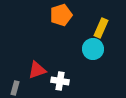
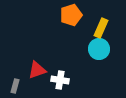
orange pentagon: moved 10 px right
cyan circle: moved 6 px right
white cross: moved 1 px up
gray rectangle: moved 2 px up
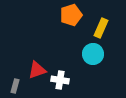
cyan circle: moved 6 px left, 5 px down
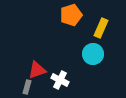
white cross: rotated 18 degrees clockwise
gray rectangle: moved 12 px right, 1 px down
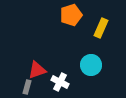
cyan circle: moved 2 px left, 11 px down
white cross: moved 2 px down
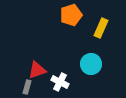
cyan circle: moved 1 px up
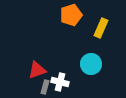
white cross: rotated 12 degrees counterclockwise
gray rectangle: moved 18 px right
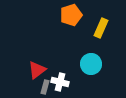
red triangle: rotated 18 degrees counterclockwise
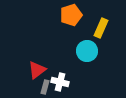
cyan circle: moved 4 px left, 13 px up
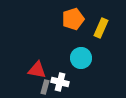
orange pentagon: moved 2 px right, 4 px down
cyan circle: moved 6 px left, 7 px down
red triangle: rotated 48 degrees clockwise
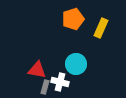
cyan circle: moved 5 px left, 6 px down
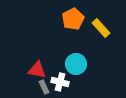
orange pentagon: rotated 10 degrees counterclockwise
yellow rectangle: rotated 66 degrees counterclockwise
gray rectangle: moved 1 px left; rotated 40 degrees counterclockwise
